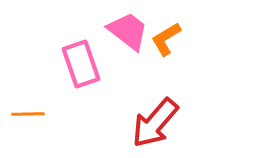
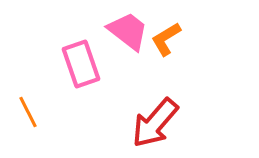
orange line: moved 2 px up; rotated 64 degrees clockwise
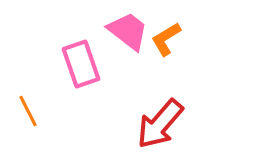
orange line: moved 1 px up
red arrow: moved 5 px right, 1 px down
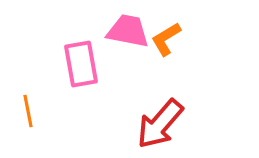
pink trapezoid: rotated 27 degrees counterclockwise
pink rectangle: rotated 9 degrees clockwise
orange line: rotated 16 degrees clockwise
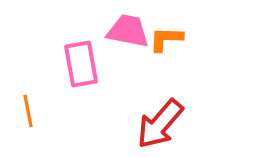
orange L-shape: rotated 33 degrees clockwise
